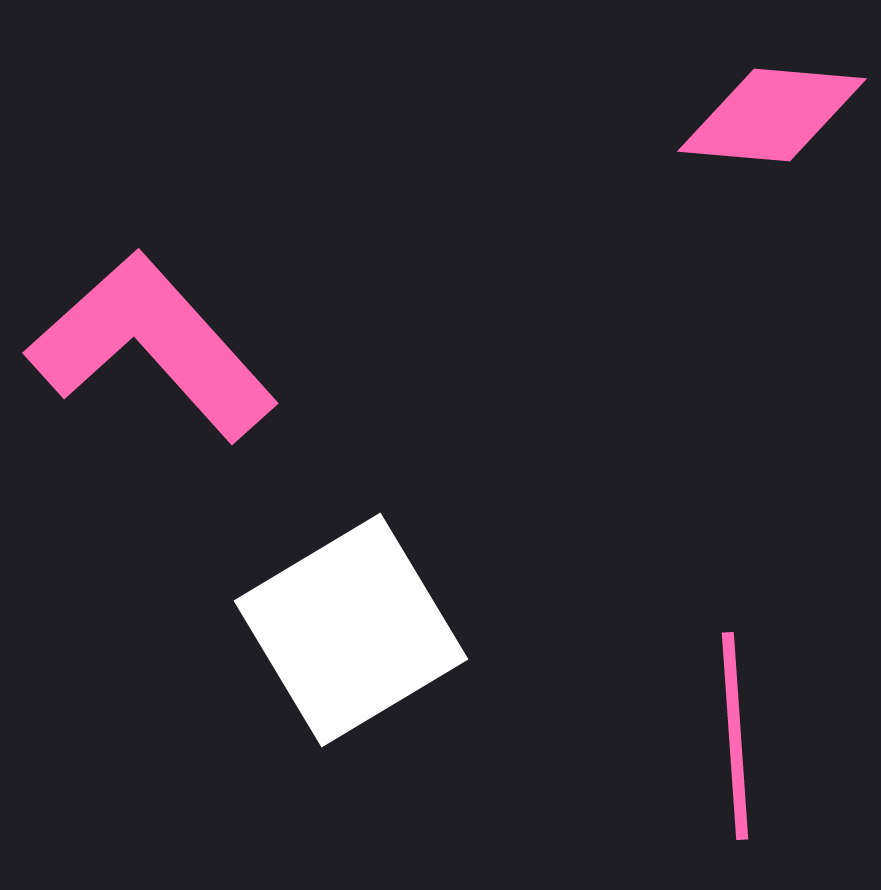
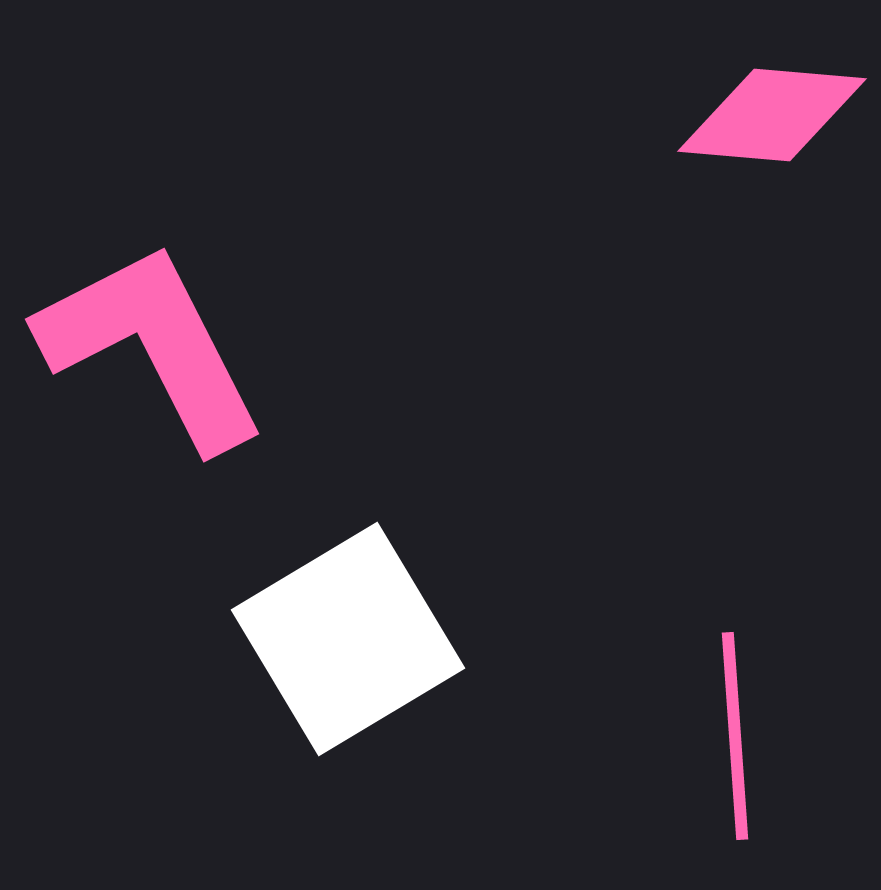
pink L-shape: rotated 15 degrees clockwise
white square: moved 3 px left, 9 px down
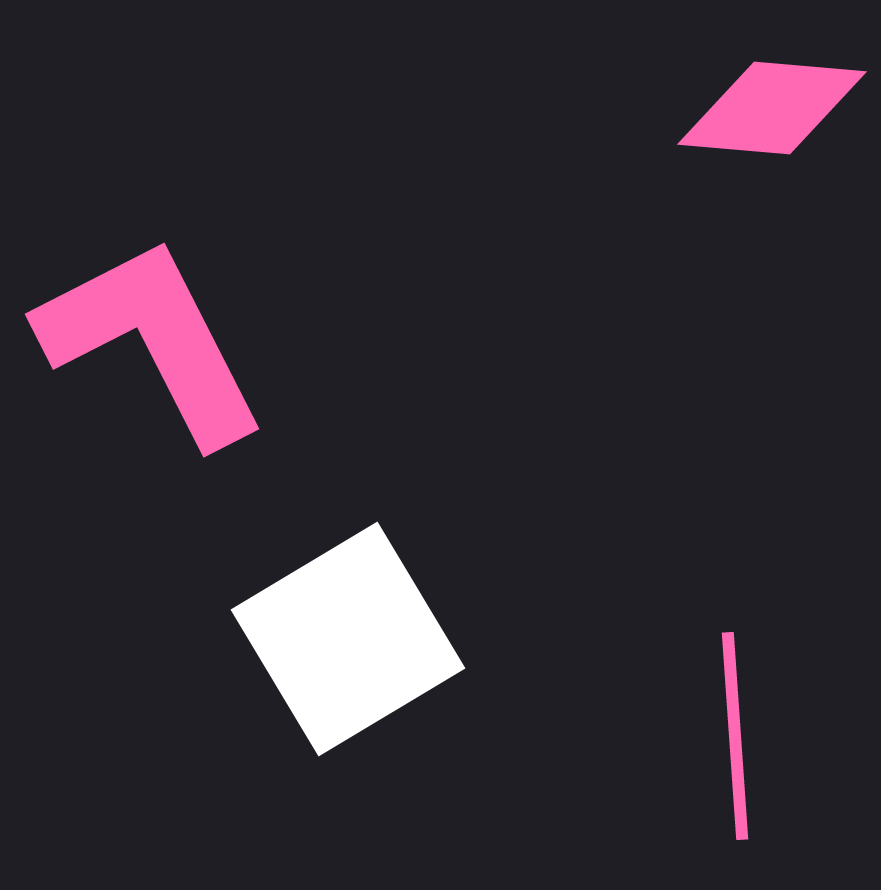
pink diamond: moved 7 px up
pink L-shape: moved 5 px up
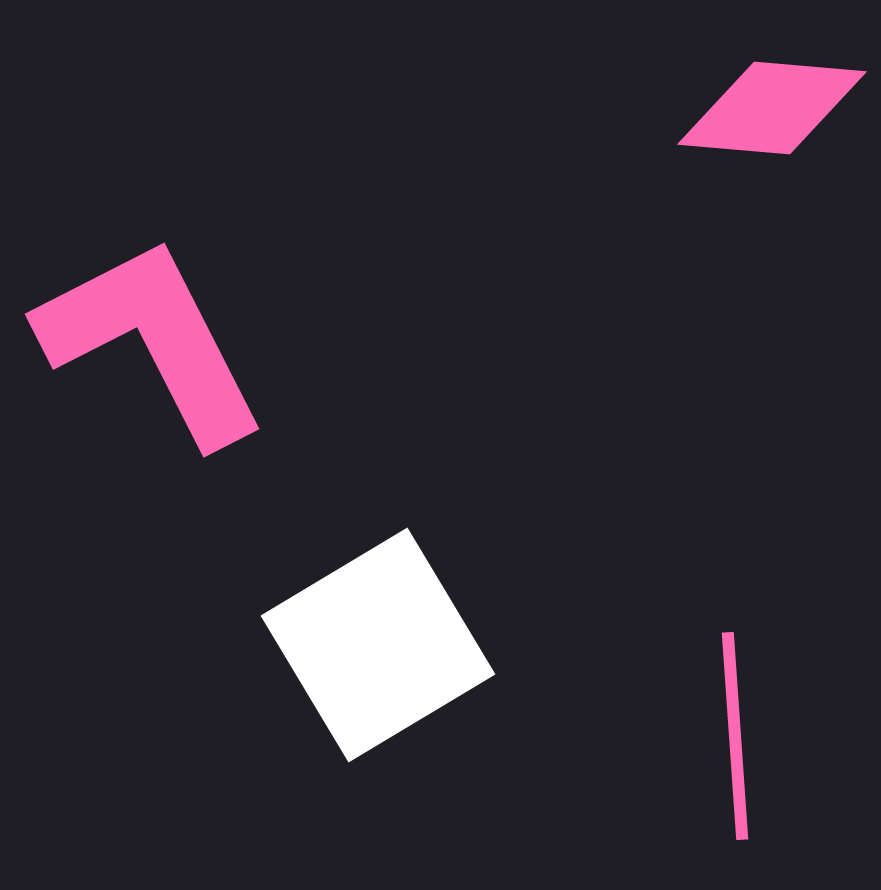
white square: moved 30 px right, 6 px down
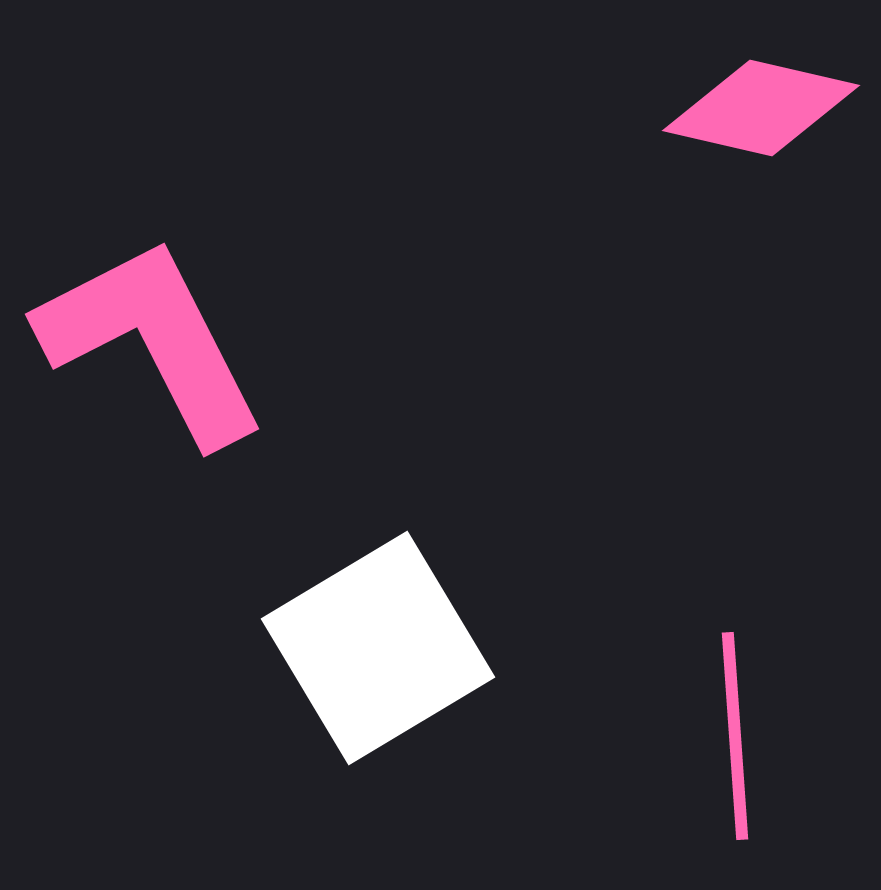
pink diamond: moved 11 px left; rotated 8 degrees clockwise
white square: moved 3 px down
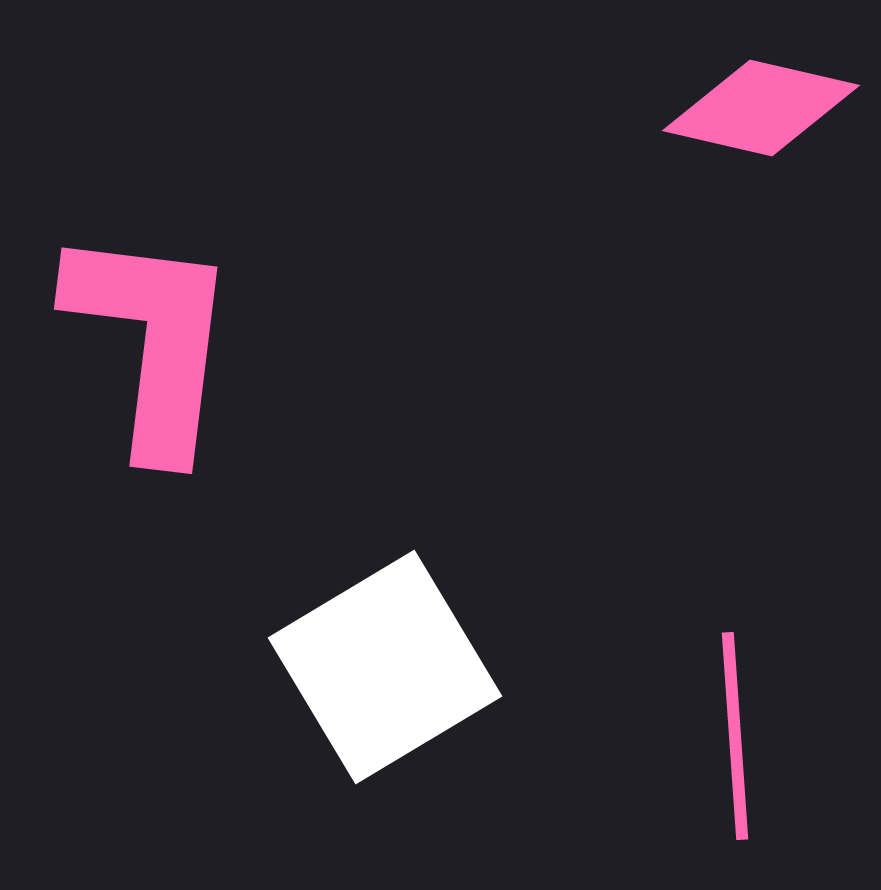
pink L-shape: rotated 34 degrees clockwise
white square: moved 7 px right, 19 px down
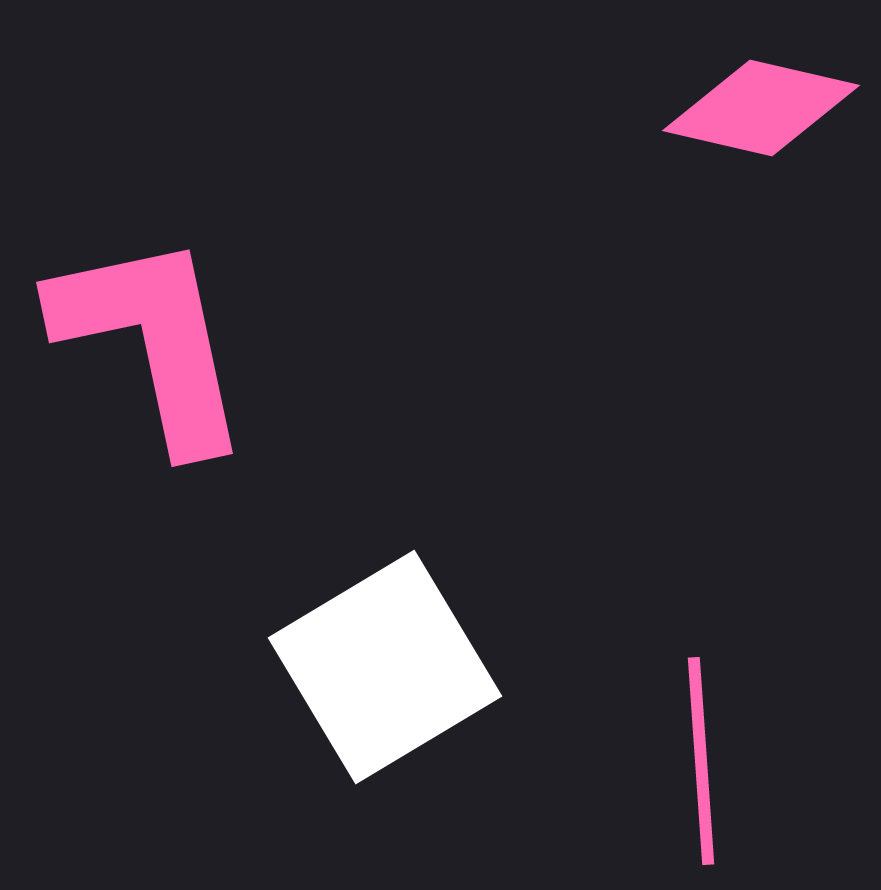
pink L-shape: rotated 19 degrees counterclockwise
pink line: moved 34 px left, 25 px down
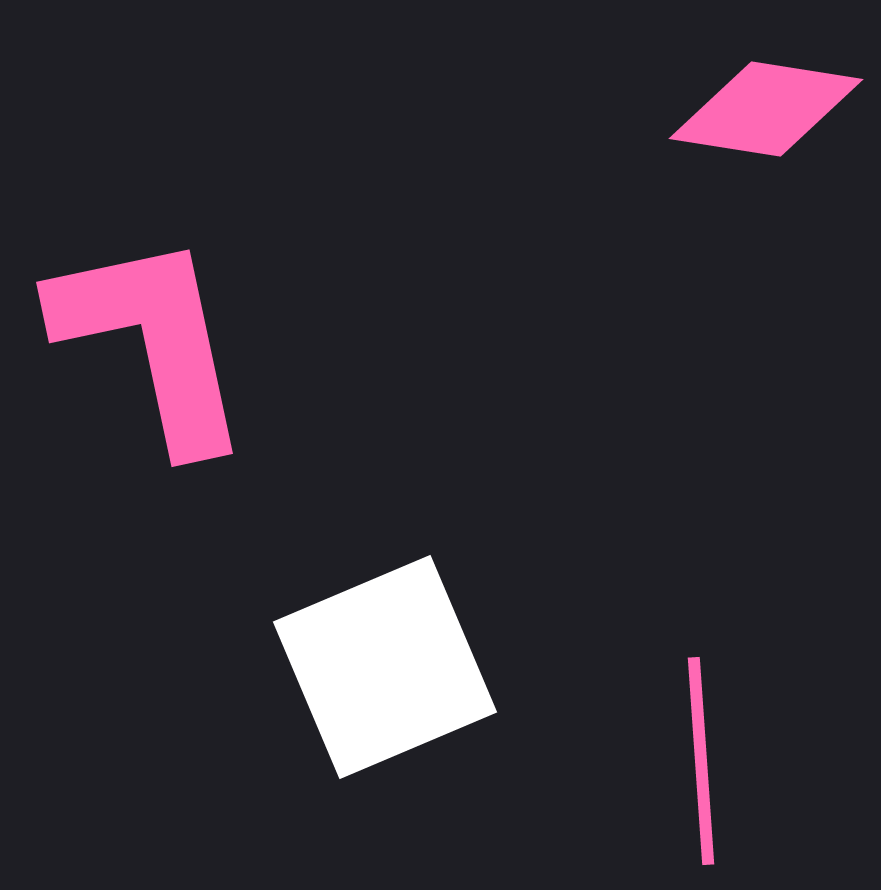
pink diamond: moved 5 px right, 1 px down; rotated 4 degrees counterclockwise
white square: rotated 8 degrees clockwise
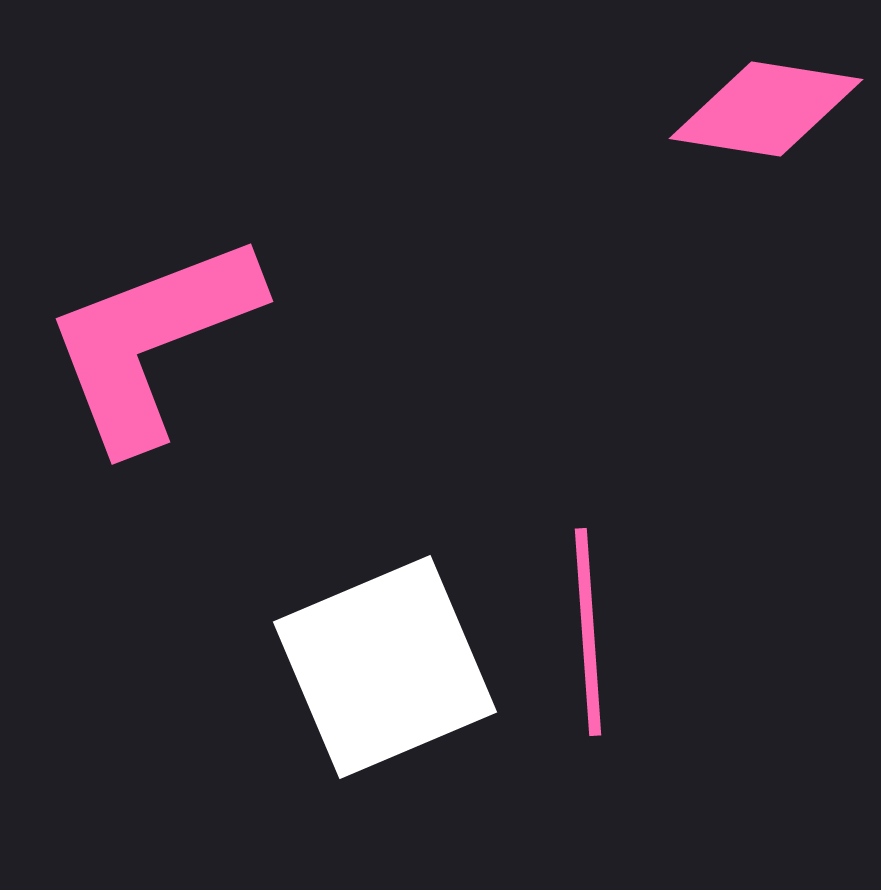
pink L-shape: rotated 99 degrees counterclockwise
pink line: moved 113 px left, 129 px up
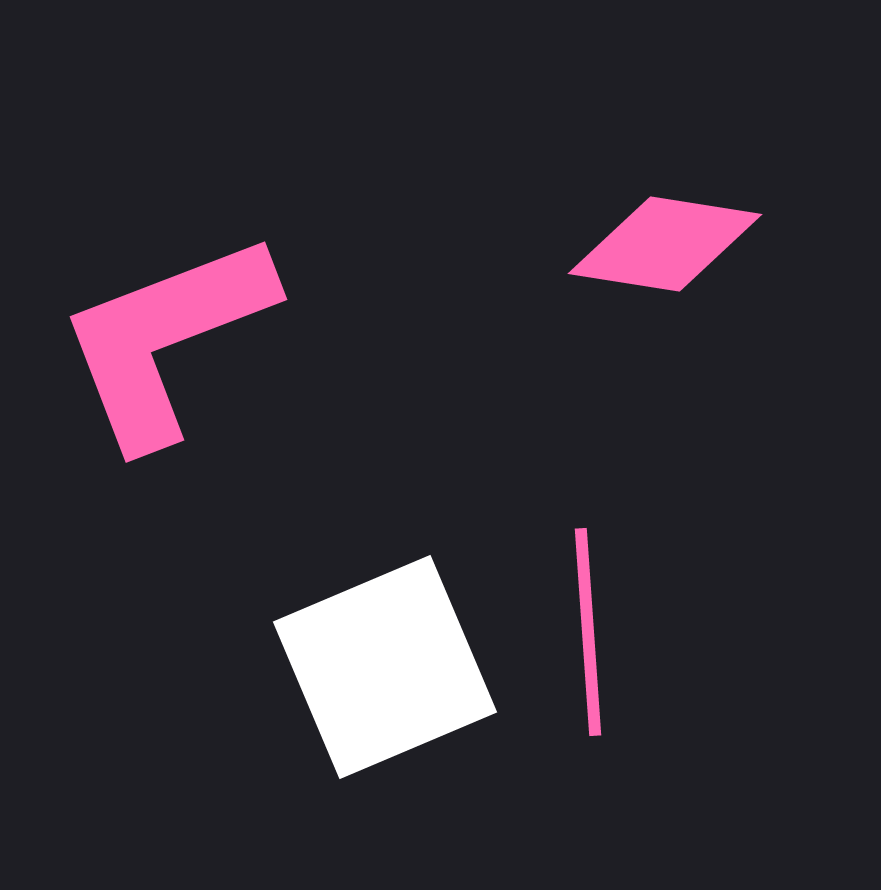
pink diamond: moved 101 px left, 135 px down
pink L-shape: moved 14 px right, 2 px up
